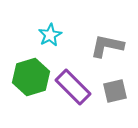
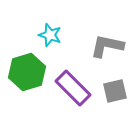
cyan star: rotated 25 degrees counterclockwise
green hexagon: moved 4 px left, 5 px up
purple rectangle: moved 1 px down
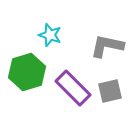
gray square: moved 5 px left
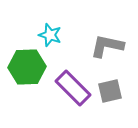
green hexagon: moved 5 px up; rotated 15 degrees clockwise
